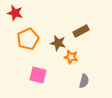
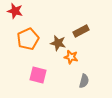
red star: moved 2 px up
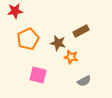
red star: rotated 21 degrees counterclockwise
gray semicircle: rotated 48 degrees clockwise
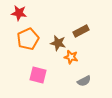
red star: moved 4 px right, 2 px down; rotated 14 degrees clockwise
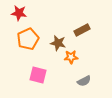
brown rectangle: moved 1 px right, 1 px up
orange star: rotated 16 degrees counterclockwise
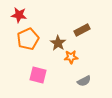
red star: moved 2 px down
brown star: rotated 21 degrees clockwise
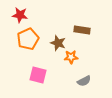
red star: moved 1 px right
brown rectangle: rotated 35 degrees clockwise
brown star: rotated 14 degrees counterclockwise
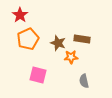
red star: rotated 28 degrees clockwise
brown rectangle: moved 9 px down
gray semicircle: rotated 104 degrees clockwise
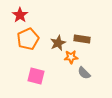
brown star: rotated 28 degrees clockwise
pink square: moved 2 px left, 1 px down
gray semicircle: moved 8 px up; rotated 32 degrees counterclockwise
